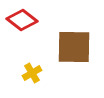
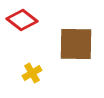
brown square: moved 2 px right, 3 px up
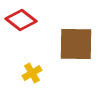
red diamond: moved 1 px left
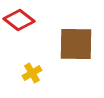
red diamond: moved 2 px left
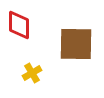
red diamond: moved 5 px down; rotated 52 degrees clockwise
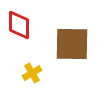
brown square: moved 4 px left
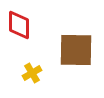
brown square: moved 4 px right, 6 px down
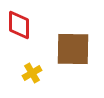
brown square: moved 3 px left, 1 px up
